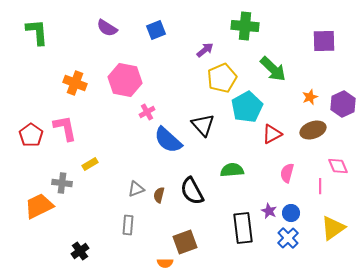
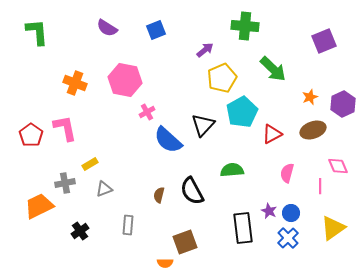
purple square: rotated 20 degrees counterclockwise
cyan pentagon: moved 5 px left, 5 px down
black triangle: rotated 25 degrees clockwise
gray cross: moved 3 px right; rotated 18 degrees counterclockwise
gray triangle: moved 32 px left
black cross: moved 20 px up
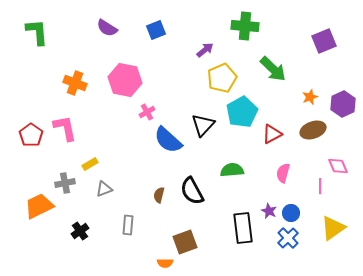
pink semicircle: moved 4 px left
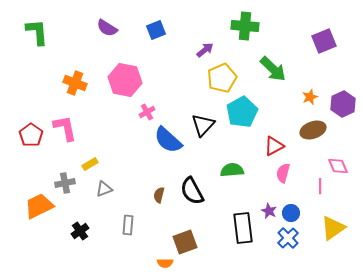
red triangle: moved 2 px right, 12 px down
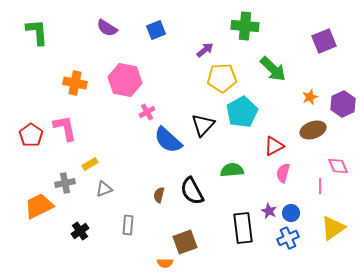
yellow pentagon: rotated 20 degrees clockwise
orange cross: rotated 10 degrees counterclockwise
blue cross: rotated 20 degrees clockwise
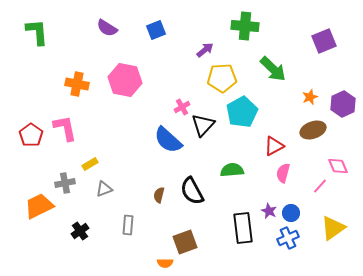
orange cross: moved 2 px right, 1 px down
pink cross: moved 35 px right, 5 px up
pink line: rotated 42 degrees clockwise
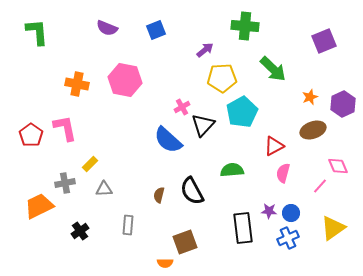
purple semicircle: rotated 10 degrees counterclockwise
yellow rectangle: rotated 14 degrees counterclockwise
gray triangle: rotated 18 degrees clockwise
purple star: rotated 21 degrees counterclockwise
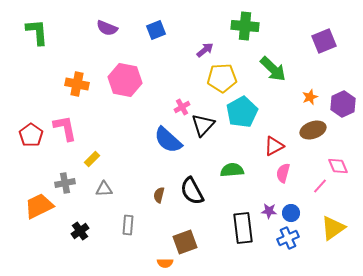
yellow rectangle: moved 2 px right, 5 px up
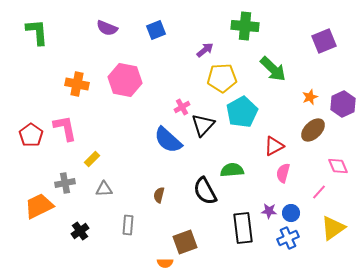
brown ellipse: rotated 25 degrees counterclockwise
pink line: moved 1 px left, 6 px down
black semicircle: moved 13 px right
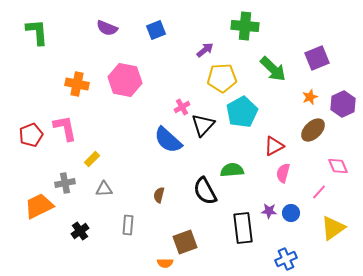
purple square: moved 7 px left, 17 px down
red pentagon: rotated 15 degrees clockwise
blue cross: moved 2 px left, 21 px down
